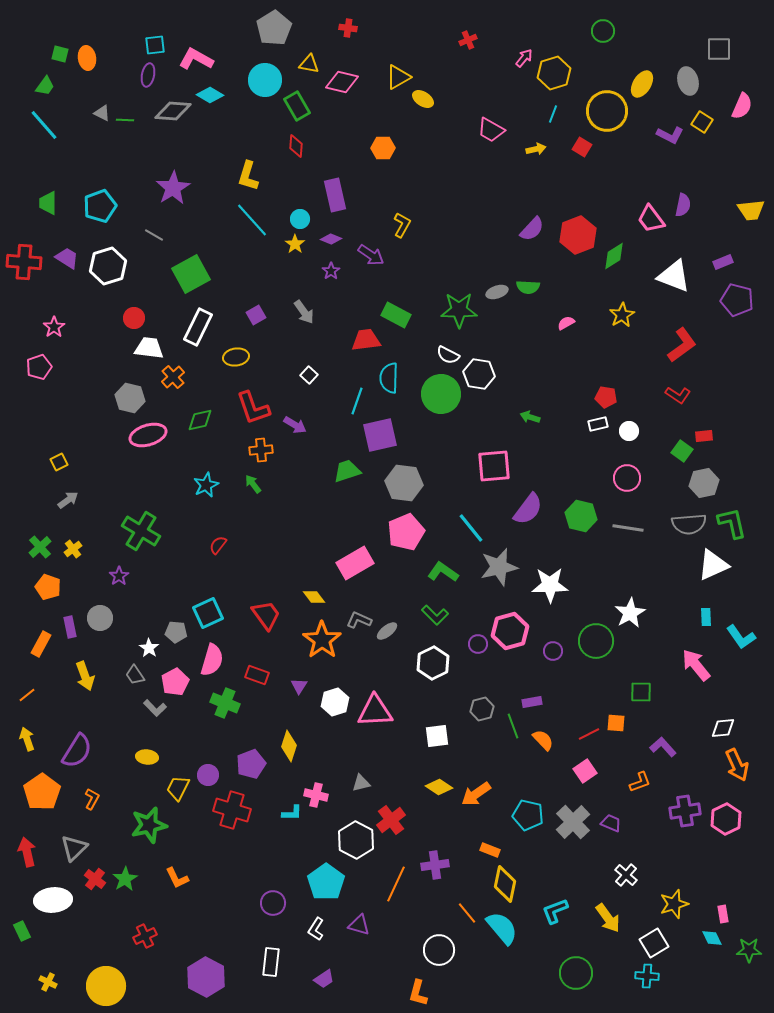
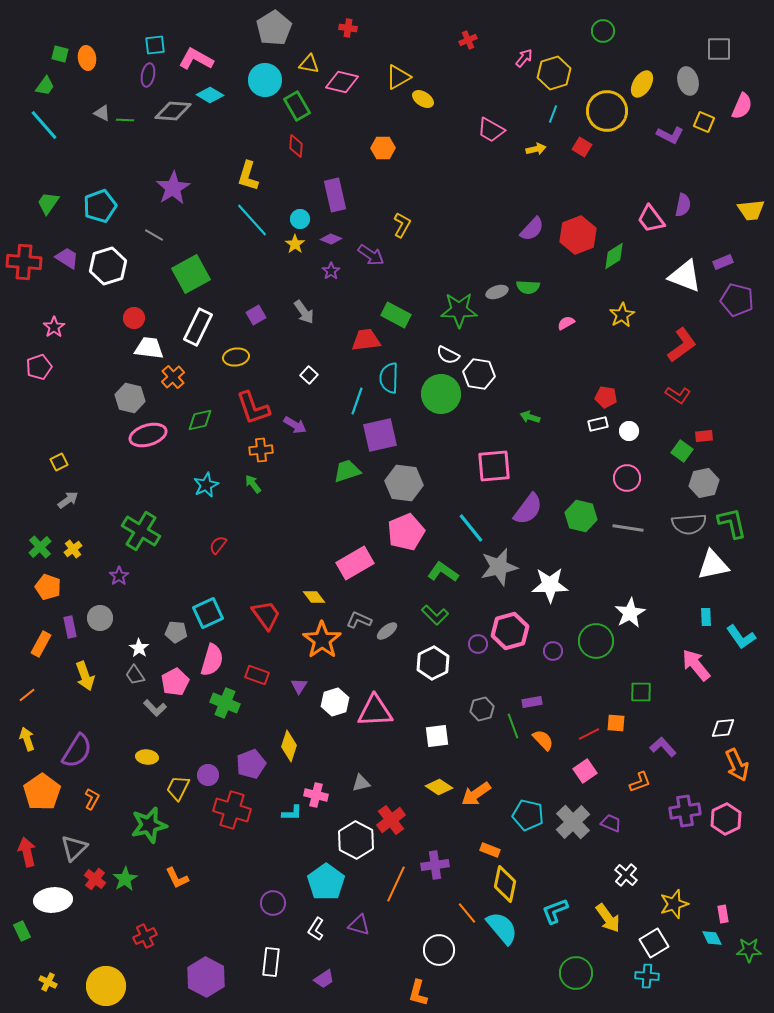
yellow square at (702, 122): moved 2 px right; rotated 10 degrees counterclockwise
green trapezoid at (48, 203): rotated 35 degrees clockwise
white triangle at (674, 276): moved 11 px right
white triangle at (713, 565): rotated 12 degrees clockwise
white star at (149, 648): moved 10 px left
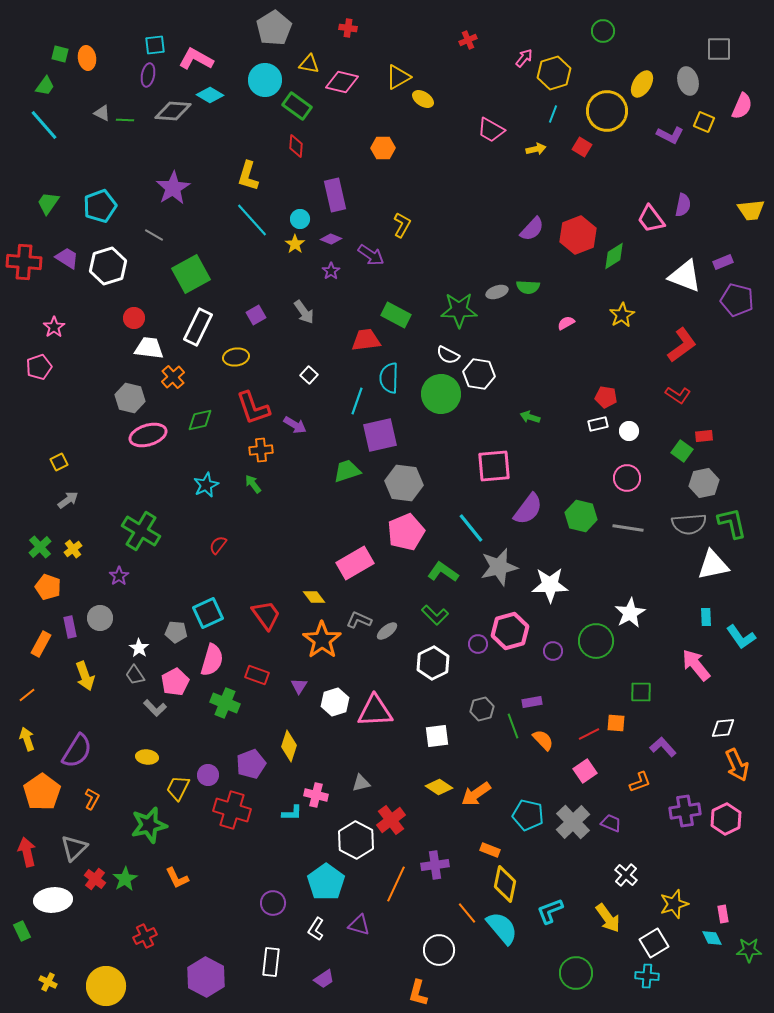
green rectangle at (297, 106): rotated 24 degrees counterclockwise
cyan L-shape at (555, 911): moved 5 px left
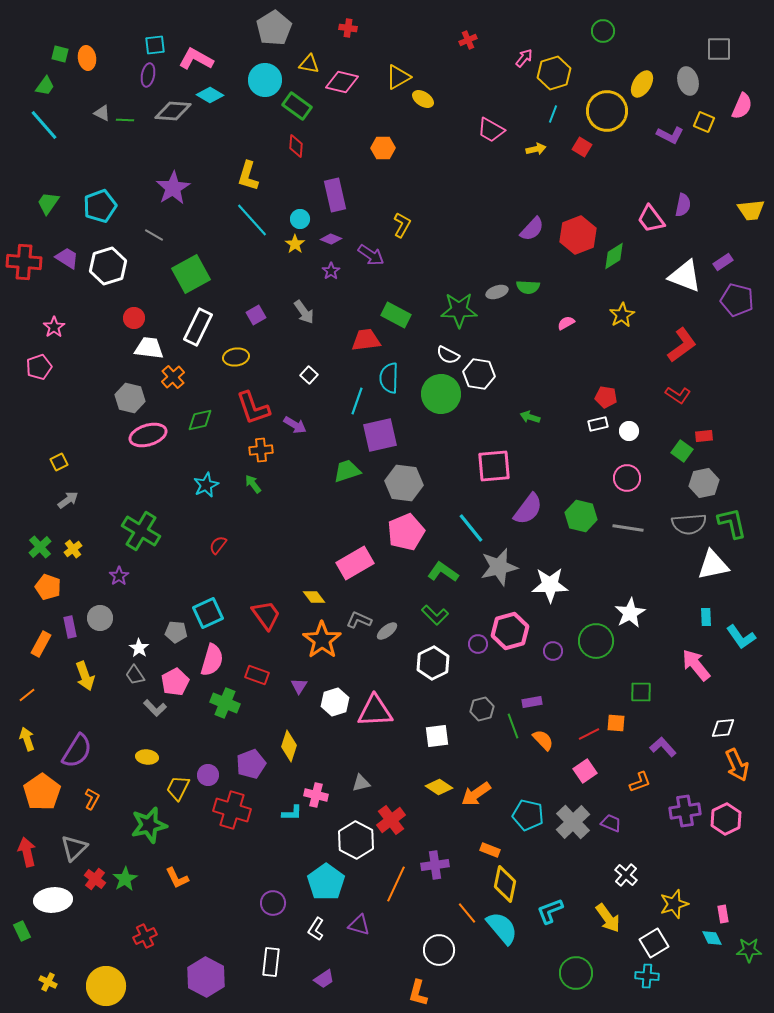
purple rectangle at (723, 262): rotated 12 degrees counterclockwise
